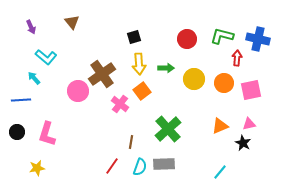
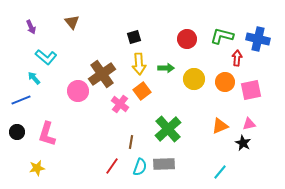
orange circle: moved 1 px right, 1 px up
blue line: rotated 18 degrees counterclockwise
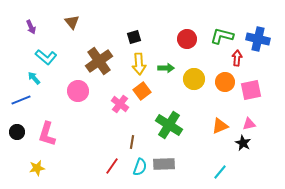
brown cross: moved 3 px left, 13 px up
green cross: moved 1 px right, 4 px up; rotated 16 degrees counterclockwise
brown line: moved 1 px right
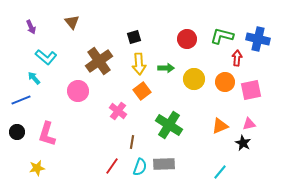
pink cross: moved 2 px left, 7 px down
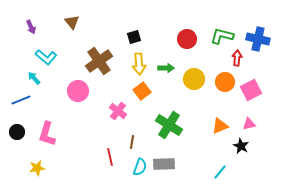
pink square: rotated 15 degrees counterclockwise
black star: moved 2 px left, 3 px down
red line: moved 2 px left, 9 px up; rotated 48 degrees counterclockwise
